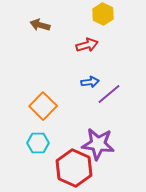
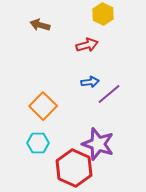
purple star: rotated 12 degrees clockwise
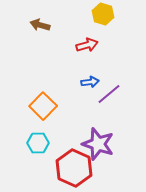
yellow hexagon: rotated 10 degrees counterclockwise
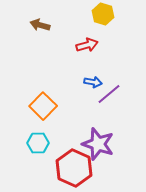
blue arrow: moved 3 px right; rotated 18 degrees clockwise
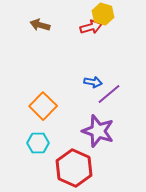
red arrow: moved 4 px right, 18 px up
purple star: moved 13 px up
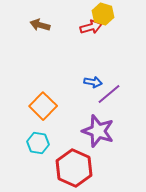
cyan hexagon: rotated 10 degrees clockwise
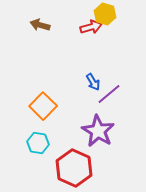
yellow hexagon: moved 2 px right
blue arrow: rotated 48 degrees clockwise
purple star: rotated 12 degrees clockwise
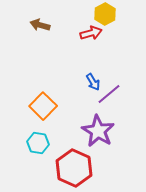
yellow hexagon: rotated 15 degrees clockwise
red arrow: moved 6 px down
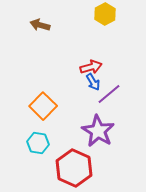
red arrow: moved 34 px down
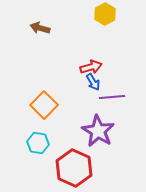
brown arrow: moved 3 px down
purple line: moved 3 px right, 3 px down; rotated 35 degrees clockwise
orange square: moved 1 px right, 1 px up
